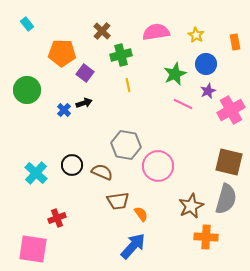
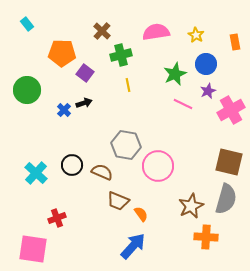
brown trapezoid: rotated 30 degrees clockwise
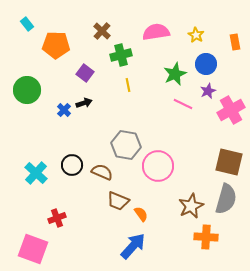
orange pentagon: moved 6 px left, 8 px up
pink square: rotated 12 degrees clockwise
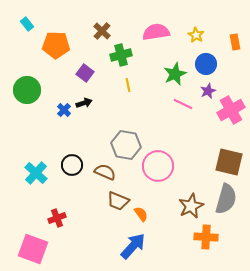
brown semicircle: moved 3 px right
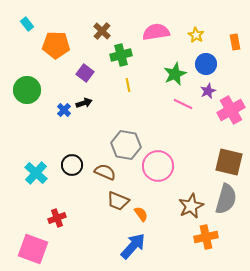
orange cross: rotated 15 degrees counterclockwise
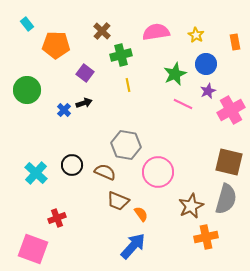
pink circle: moved 6 px down
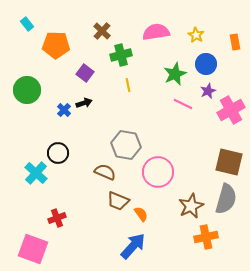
black circle: moved 14 px left, 12 px up
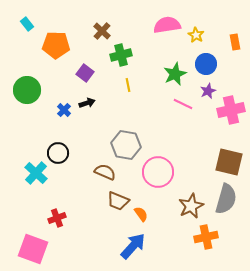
pink semicircle: moved 11 px right, 7 px up
black arrow: moved 3 px right
pink cross: rotated 16 degrees clockwise
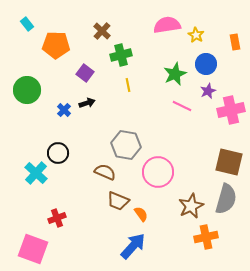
pink line: moved 1 px left, 2 px down
